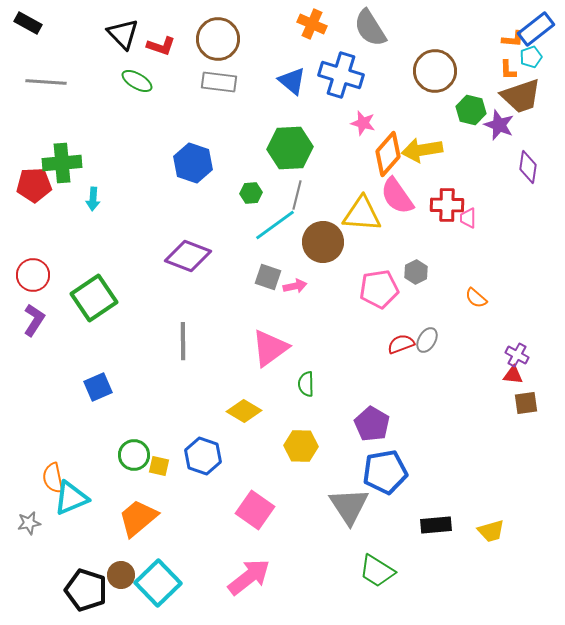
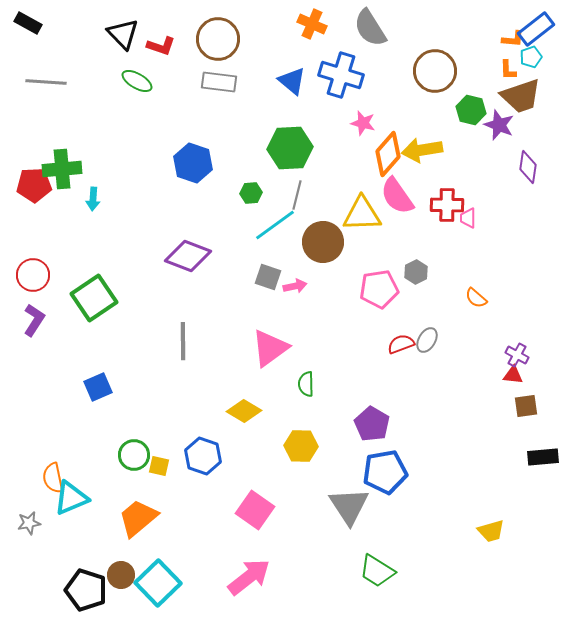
green cross at (62, 163): moved 6 px down
yellow triangle at (362, 214): rotated 6 degrees counterclockwise
brown square at (526, 403): moved 3 px down
black rectangle at (436, 525): moved 107 px right, 68 px up
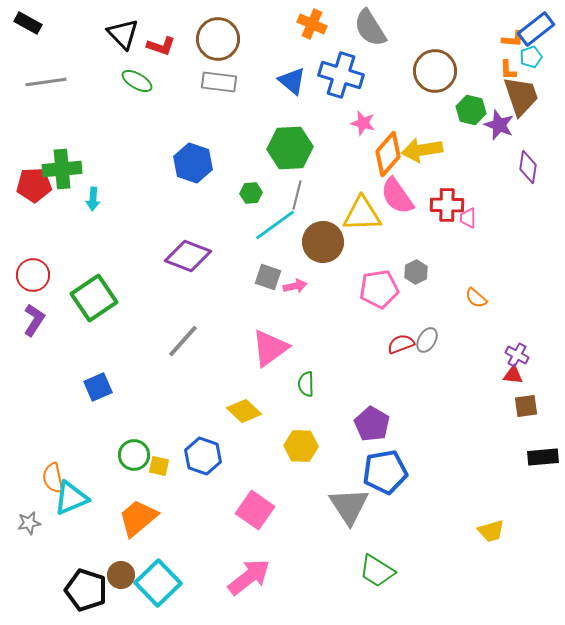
gray line at (46, 82): rotated 12 degrees counterclockwise
brown trapezoid at (521, 96): rotated 90 degrees counterclockwise
gray line at (183, 341): rotated 42 degrees clockwise
yellow diamond at (244, 411): rotated 12 degrees clockwise
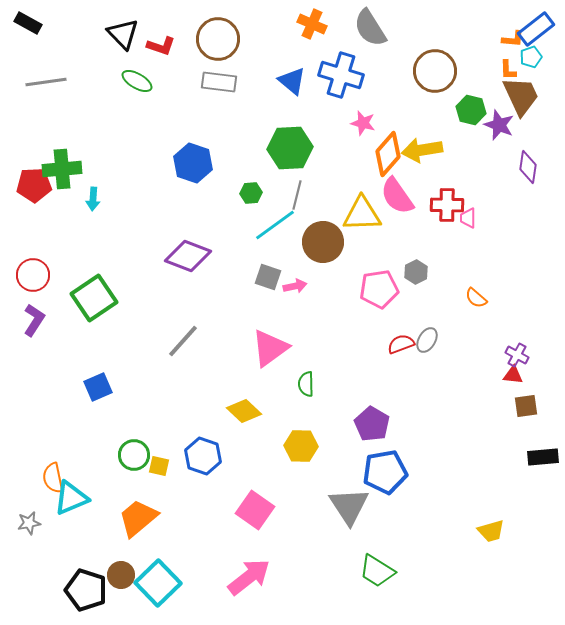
brown trapezoid at (521, 96): rotated 6 degrees counterclockwise
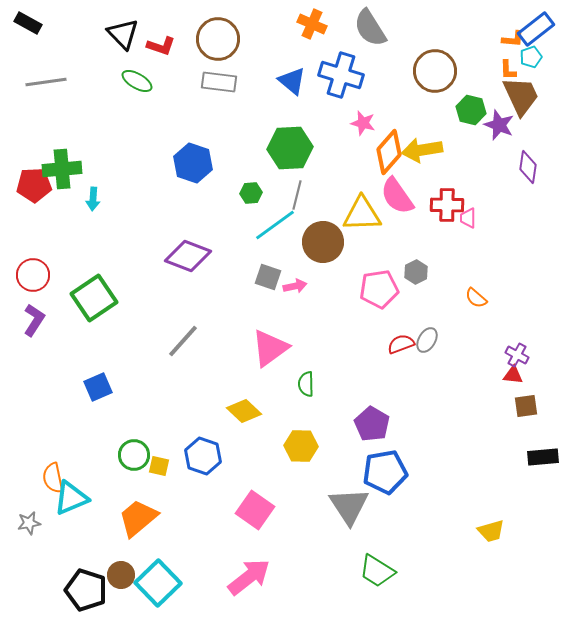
orange diamond at (388, 154): moved 1 px right, 2 px up
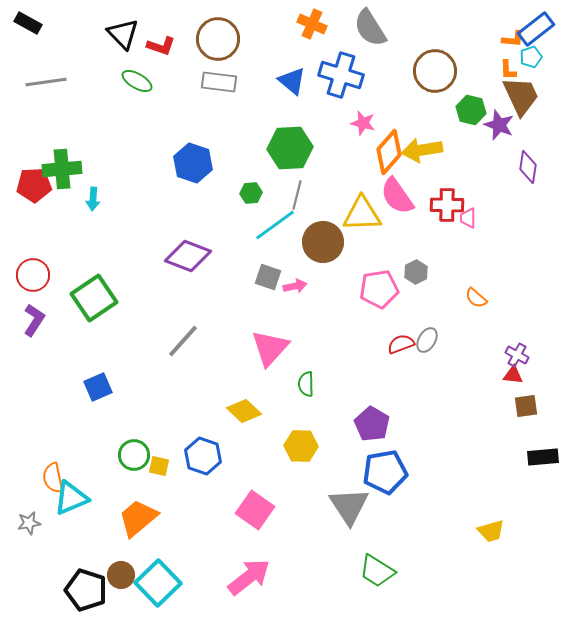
pink triangle at (270, 348): rotated 12 degrees counterclockwise
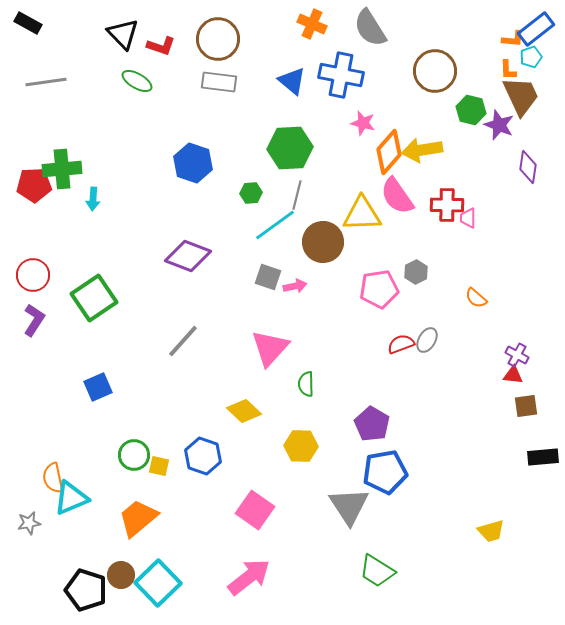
blue cross at (341, 75): rotated 6 degrees counterclockwise
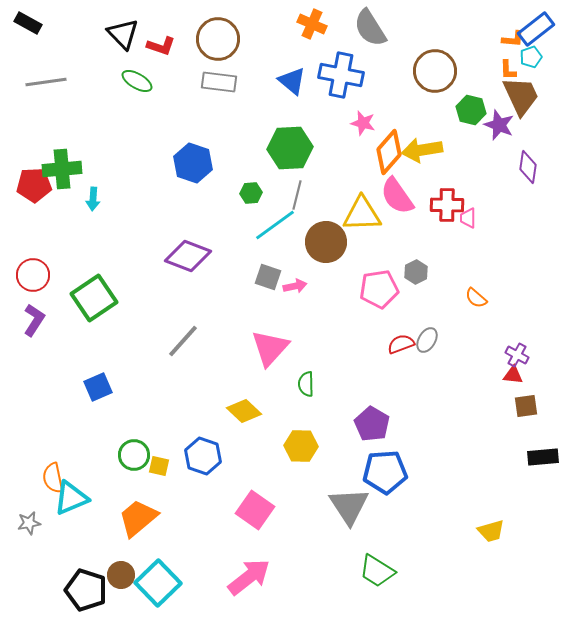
brown circle at (323, 242): moved 3 px right
blue pentagon at (385, 472): rotated 6 degrees clockwise
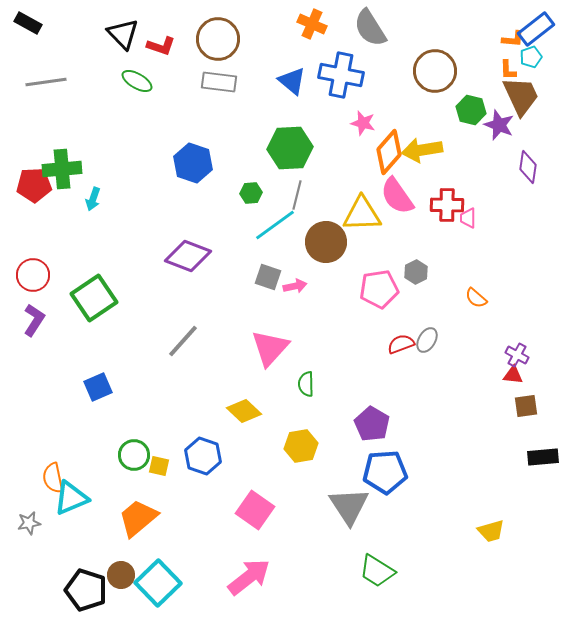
cyan arrow at (93, 199): rotated 15 degrees clockwise
yellow hexagon at (301, 446): rotated 12 degrees counterclockwise
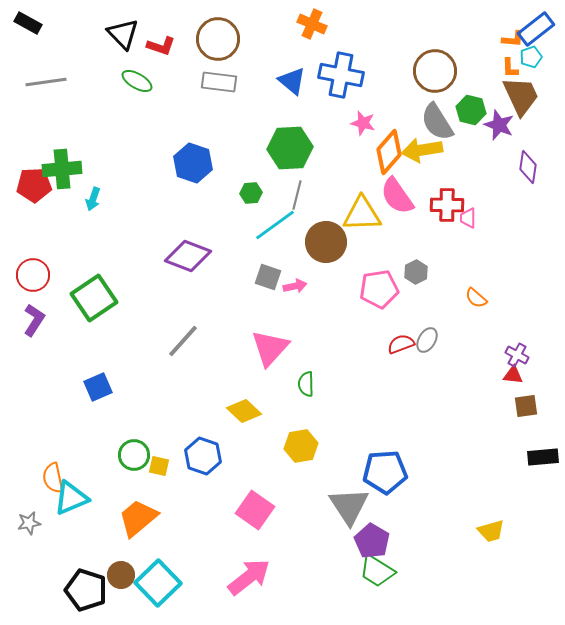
gray semicircle at (370, 28): moved 67 px right, 94 px down
orange L-shape at (508, 70): moved 2 px right, 2 px up
purple pentagon at (372, 424): moved 117 px down
